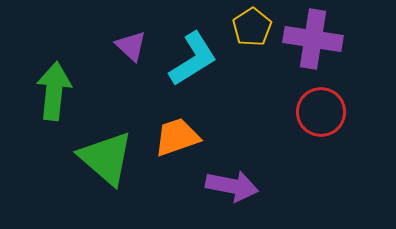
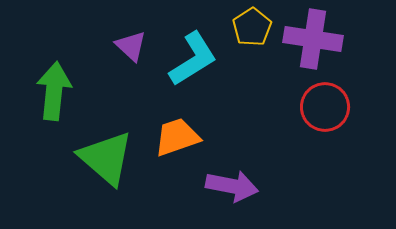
red circle: moved 4 px right, 5 px up
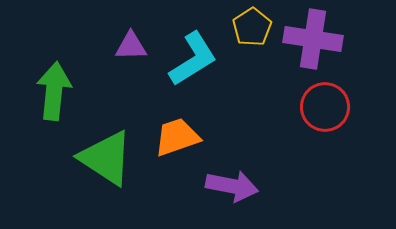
purple triangle: rotated 44 degrees counterclockwise
green triangle: rotated 8 degrees counterclockwise
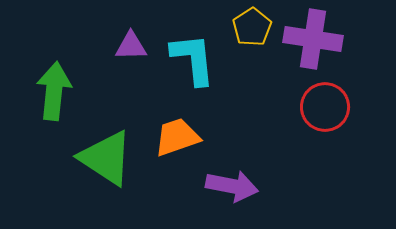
cyan L-shape: rotated 64 degrees counterclockwise
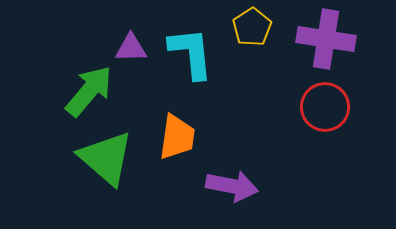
purple cross: moved 13 px right
purple triangle: moved 2 px down
cyan L-shape: moved 2 px left, 6 px up
green arrow: moved 35 px right; rotated 34 degrees clockwise
orange trapezoid: rotated 117 degrees clockwise
green triangle: rotated 8 degrees clockwise
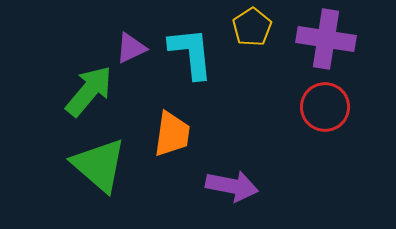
purple triangle: rotated 24 degrees counterclockwise
orange trapezoid: moved 5 px left, 3 px up
green triangle: moved 7 px left, 7 px down
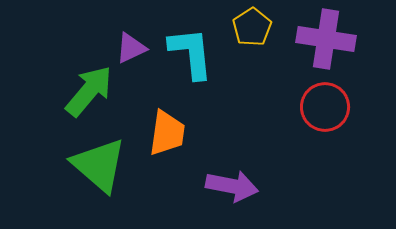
orange trapezoid: moved 5 px left, 1 px up
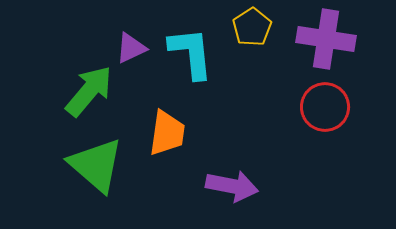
green triangle: moved 3 px left
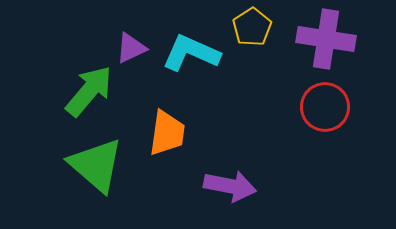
cyan L-shape: rotated 60 degrees counterclockwise
purple arrow: moved 2 px left
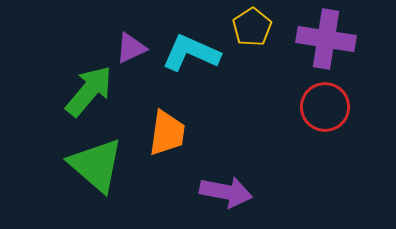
purple arrow: moved 4 px left, 6 px down
